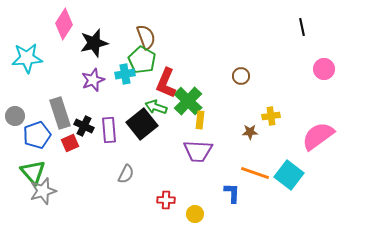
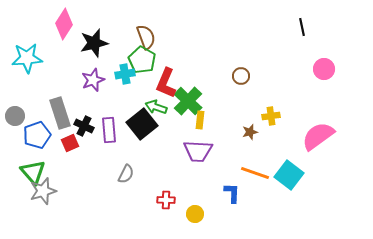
brown star: rotated 14 degrees counterclockwise
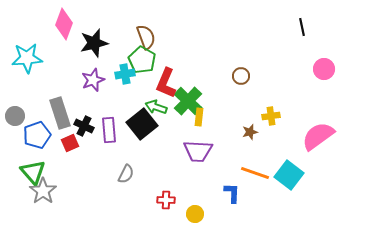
pink diamond: rotated 12 degrees counterclockwise
yellow rectangle: moved 1 px left, 3 px up
gray star: rotated 20 degrees counterclockwise
